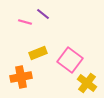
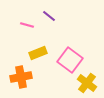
purple line: moved 6 px right, 2 px down
pink line: moved 2 px right, 3 px down
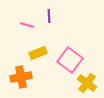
purple line: rotated 48 degrees clockwise
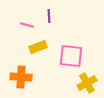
yellow rectangle: moved 6 px up
pink square: moved 1 px right, 4 px up; rotated 30 degrees counterclockwise
orange cross: rotated 15 degrees clockwise
yellow cross: rotated 24 degrees clockwise
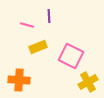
pink square: rotated 20 degrees clockwise
orange cross: moved 2 px left, 3 px down
yellow cross: moved 1 px right, 1 px up
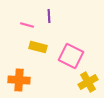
yellow rectangle: rotated 36 degrees clockwise
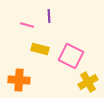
yellow rectangle: moved 2 px right, 2 px down
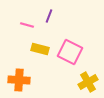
purple line: rotated 24 degrees clockwise
pink square: moved 1 px left, 4 px up
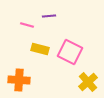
purple line: rotated 64 degrees clockwise
yellow cross: rotated 12 degrees counterclockwise
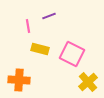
purple line: rotated 16 degrees counterclockwise
pink line: moved 1 px right, 1 px down; rotated 64 degrees clockwise
pink square: moved 2 px right, 2 px down
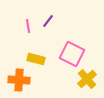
purple line: moved 1 px left, 5 px down; rotated 32 degrees counterclockwise
yellow rectangle: moved 4 px left, 10 px down
yellow cross: moved 1 px left, 3 px up
